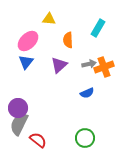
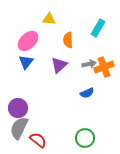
gray semicircle: moved 4 px down
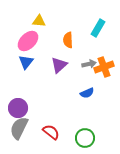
yellow triangle: moved 10 px left, 2 px down
red semicircle: moved 13 px right, 8 px up
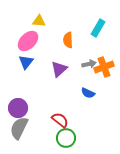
purple triangle: moved 4 px down
blue semicircle: moved 1 px right; rotated 48 degrees clockwise
red semicircle: moved 9 px right, 12 px up
green circle: moved 19 px left
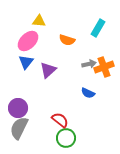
orange semicircle: moved 1 px left; rotated 70 degrees counterclockwise
purple triangle: moved 11 px left, 1 px down
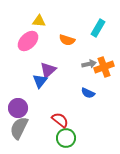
blue triangle: moved 14 px right, 19 px down
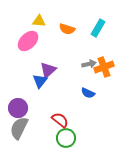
orange semicircle: moved 11 px up
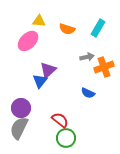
gray arrow: moved 2 px left, 7 px up
purple circle: moved 3 px right
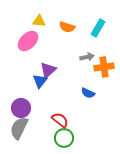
orange semicircle: moved 2 px up
orange cross: rotated 12 degrees clockwise
green circle: moved 2 px left
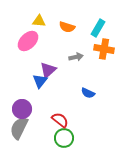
gray arrow: moved 11 px left
orange cross: moved 18 px up; rotated 18 degrees clockwise
purple circle: moved 1 px right, 1 px down
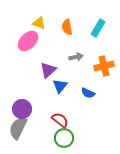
yellow triangle: moved 2 px down; rotated 16 degrees clockwise
orange semicircle: rotated 63 degrees clockwise
orange cross: moved 17 px down; rotated 24 degrees counterclockwise
blue triangle: moved 20 px right, 5 px down
gray semicircle: moved 1 px left
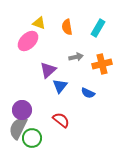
orange cross: moved 2 px left, 2 px up
purple circle: moved 1 px down
red semicircle: moved 1 px right
green circle: moved 32 px left
